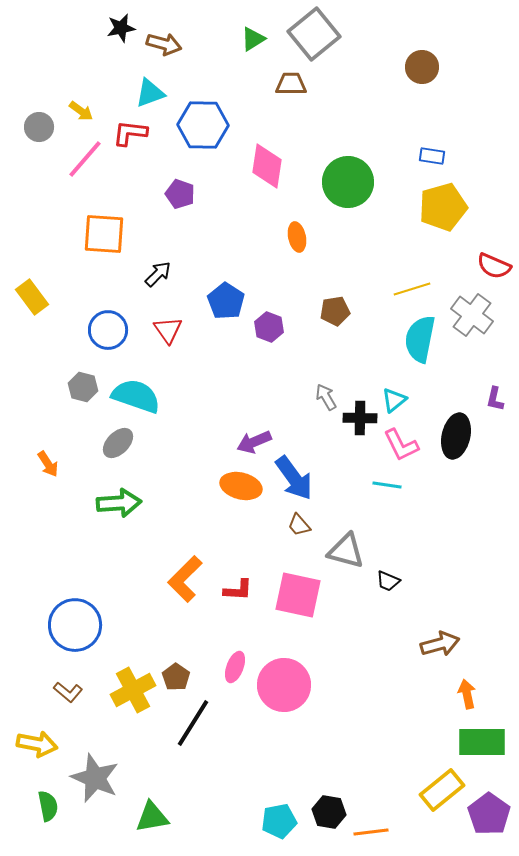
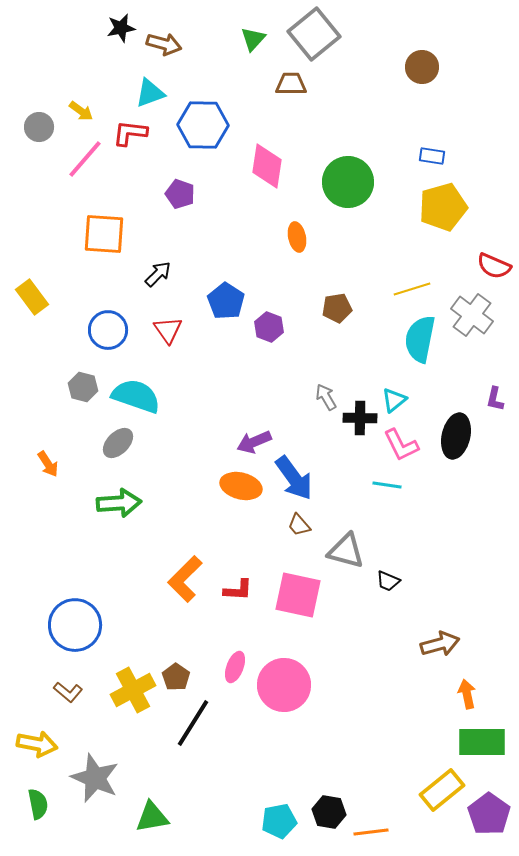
green triangle at (253, 39): rotated 16 degrees counterclockwise
brown pentagon at (335, 311): moved 2 px right, 3 px up
green semicircle at (48, 806): moved 10 px left, 2 px up
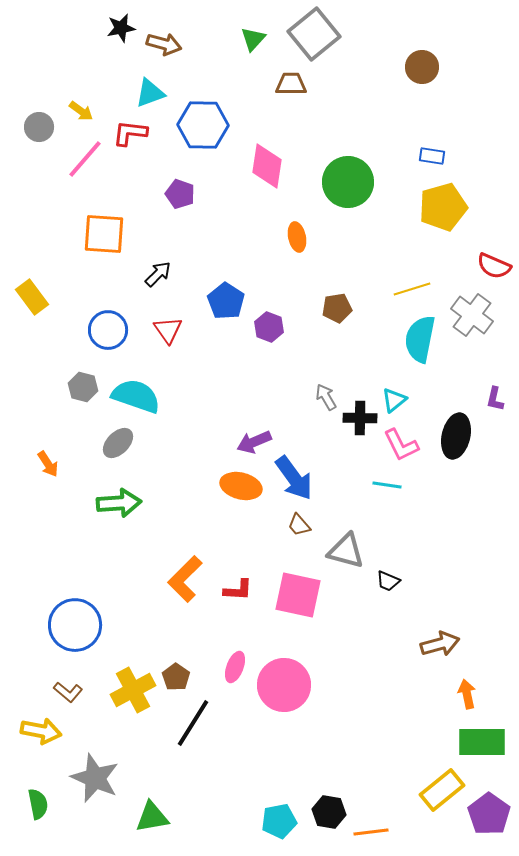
yellow arrow at (37, 744): moved 4 px right, 13 px up
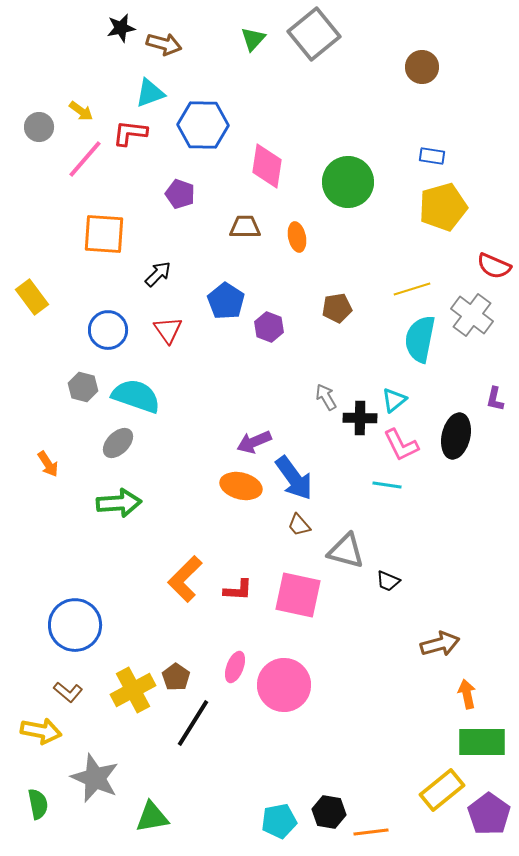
brown trapezoid at (291, 84): moved 46 px left, 143 px down
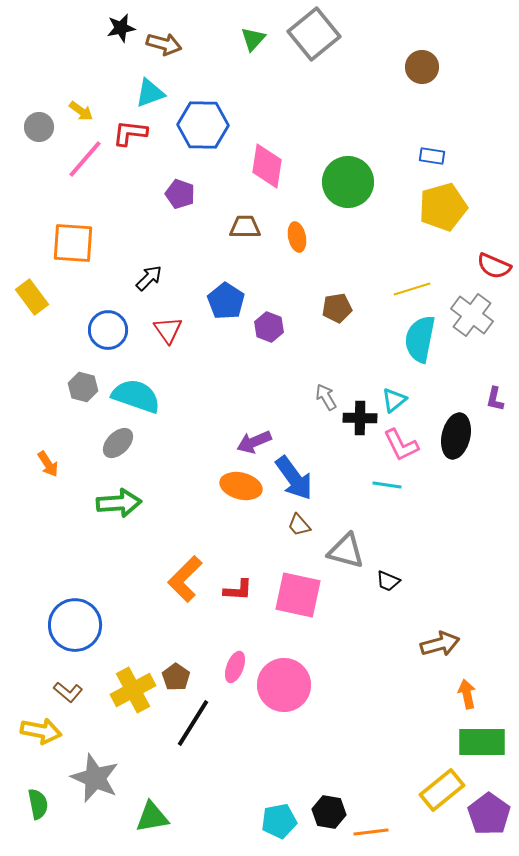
orange square at (104, 234): moved 31 px left, 9 px down
black arrow at (158, 274): moved 9 px left, 4 px down
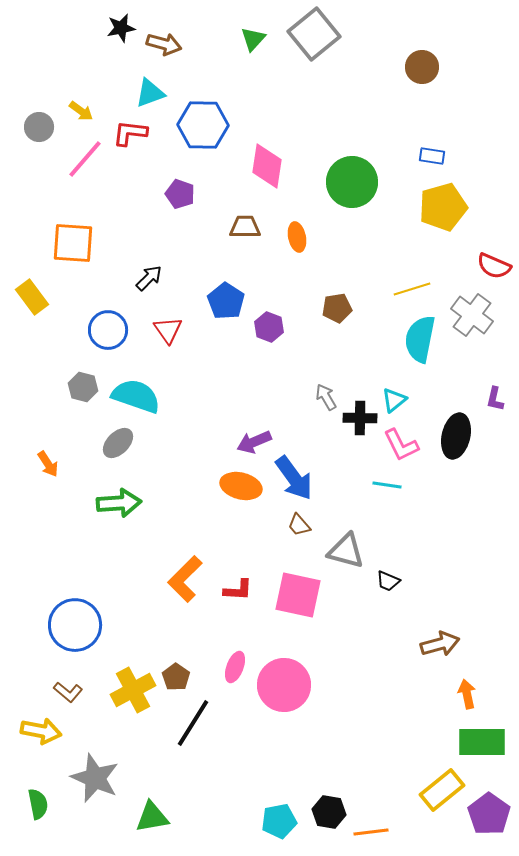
green circle at (348, 182): moved 4 px right
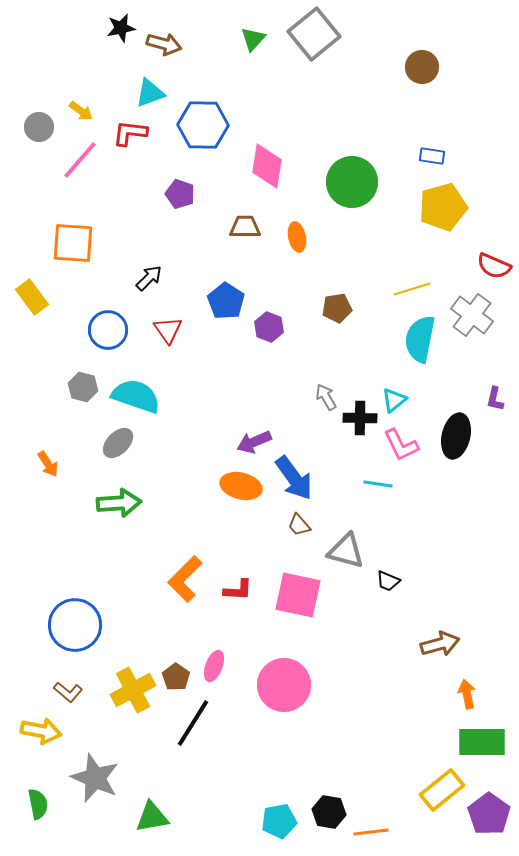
pink line at (85, 159): moved 5 px left, 1 px down
cyan line at (387, 485): moved 9 px left, 1 px up
pink ellipse at (235, 667): moved 21 px left, 1 px up
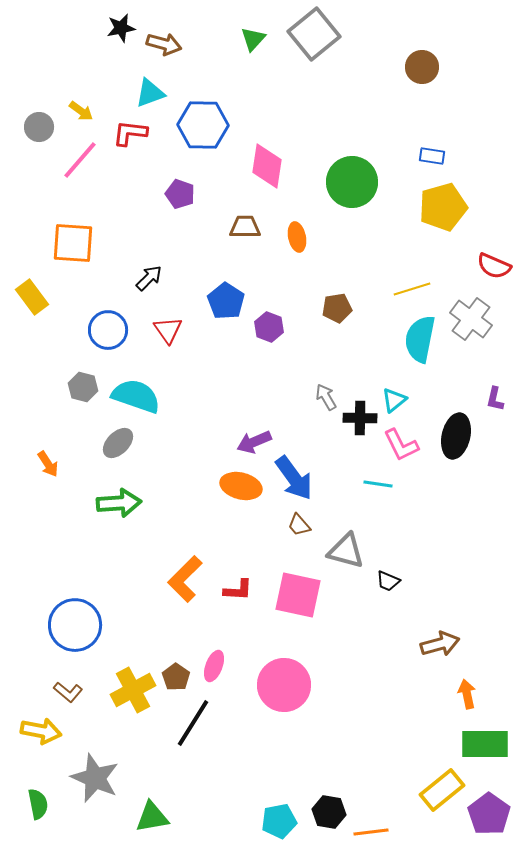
gray cross at (472, 315): moved 1 px left, 4 px down
green rectangle at (482, 742): moved 3 px right, 2 px down
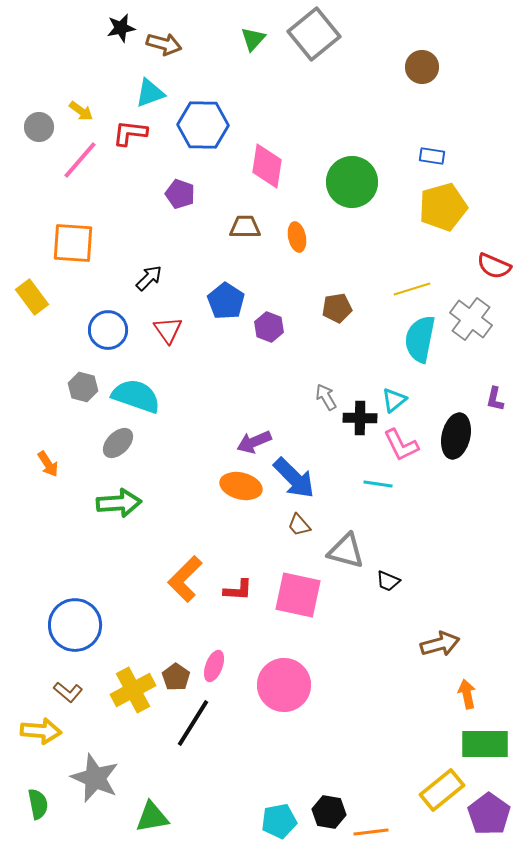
blue arrow at (294, 478): rotated 9 degrees counterclockwise
yellow arrow at (41, 731): rotated 6 degrees counterclockwise
